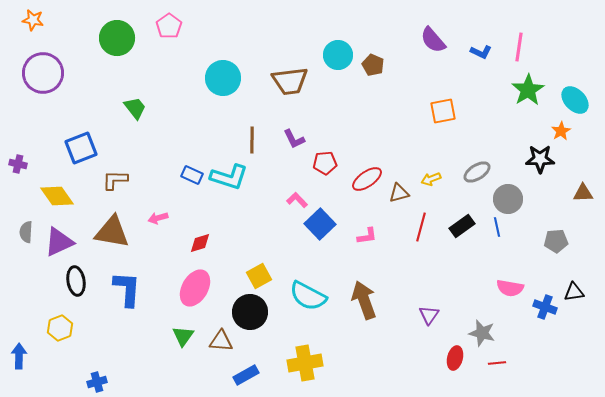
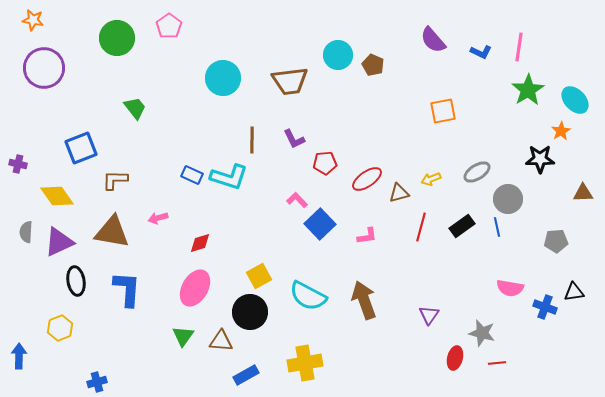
purple circle at (43, 73): moved 1 px right, 5 px up
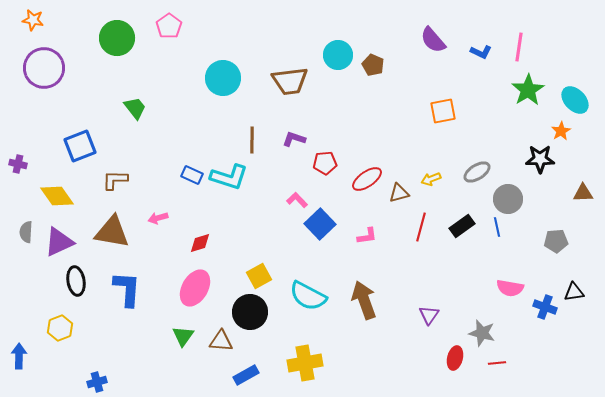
purple L-shape at (294, 139): rotated 135 degrees clockwise
blue square at (81, 148): moved 1 px left, 2 px up
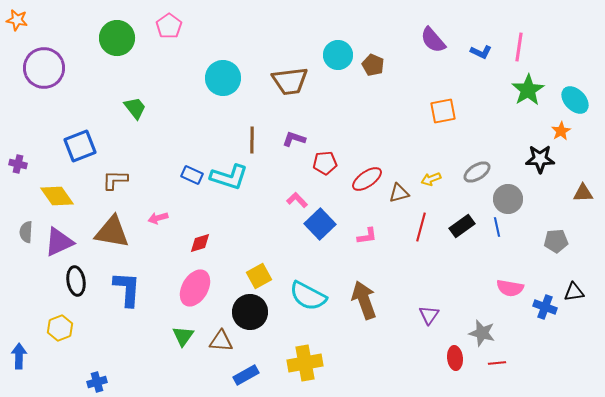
orange star at (33, 20): moved 16 px left
red ellipse at (455, 358): rotated 20 degrees counterclockwise
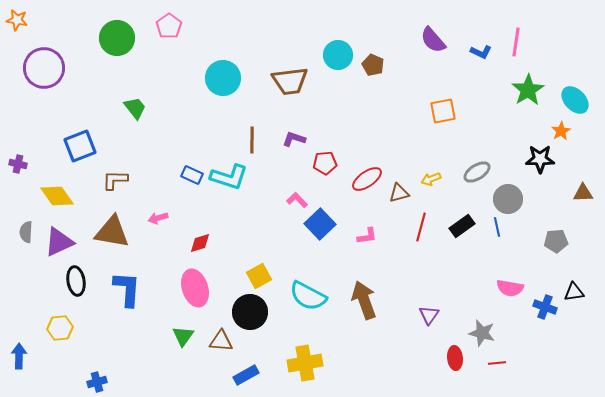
pink line at (519, 47): moved 3 px left, 5 px up
pink ellipse at (195, 288): rotated 48 degrees counterclockwise
yellow hexagon at (60, 328): rotated 15 degrees clockwise
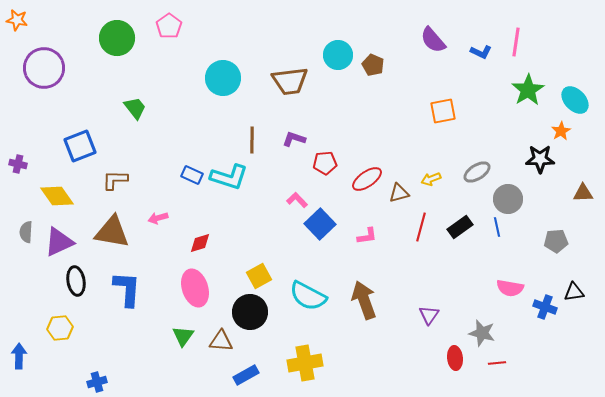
black rectangle at (462, 226): moved 2 px left, 1 px down
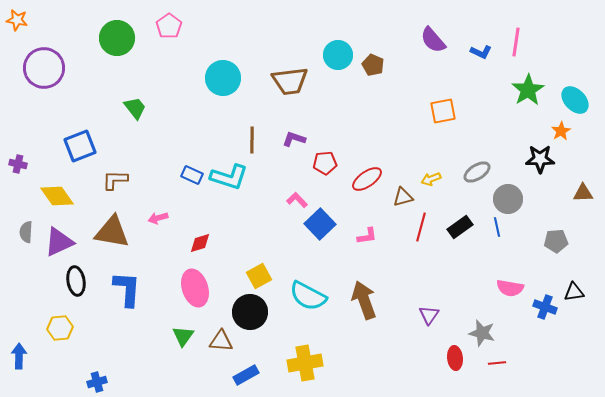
brown triangle at (399, 193): moved 4 px right, 4 px down
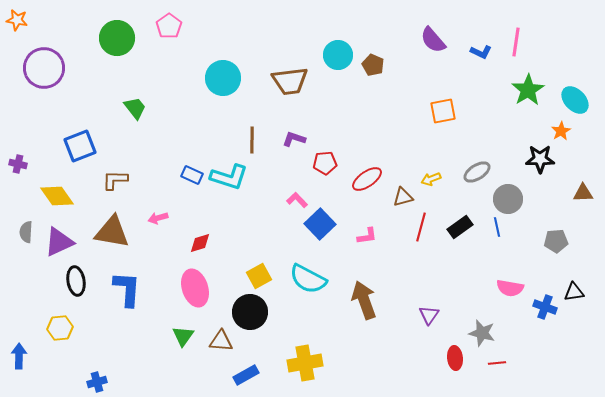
cyan semicircle at (308, 296): moved 17 px up
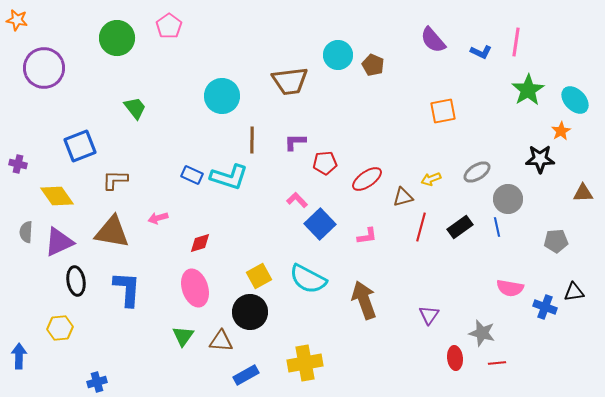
cyan circle at (223, 78): moved 1 px left, 18 px down
purple L-shape at (294, 139): moved 1 px right, 3 px down; rotated 20 degrees counterclockwise
